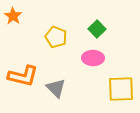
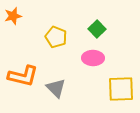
orange star: rotated 24 degrees clockwise
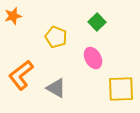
green square: moved 7 px up
pink ellipse: rotated 60 degrees clockwise
orange L-shape: moved 2 px left, 1 px up; rotated 128 degrees clockwise
gray triangle: rotated 15 degrees counterclockwise
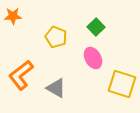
orange star: rotated 12 degrees clockwise
green square: moved 1 px left, 5 px down
yellow square: moved 1 px right, 5 px up; rotated 20 degrees clockwise
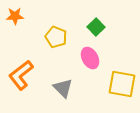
orange star: moved 2 px right
pink ellipse: moved 3 px left
yellow square: rotated 8 degrees counterclockwise
gray triangle: moved 7 px right; rotated 15 degrees clockwise
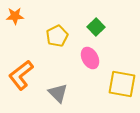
yellow pentagon: moved 1 px right, 1 px up; rotated 25 degrees clockwise
gray triangle: moved 5 px left, 5 px down
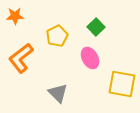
orange L-shape: moved 17 px up
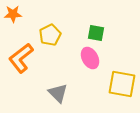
orange star: moved 2 px left, 2 px up
green square: moved 6 px down; rotated 36 degrees counterclockwise
yellow pentagon: moved 7 px left, 1 px up
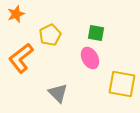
orange star: moved 3 px right; rotated 18 degrees counterclockwise
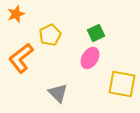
green square: rotated 36 degrees counterclockwise
pink ellipse: rotated 60 degrees clockwise
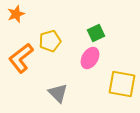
yellow pentagon: moved 6 px down; rotated 10 degrees clockwise
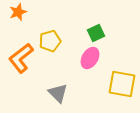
orange star: moved 2 px right, 2 px up
